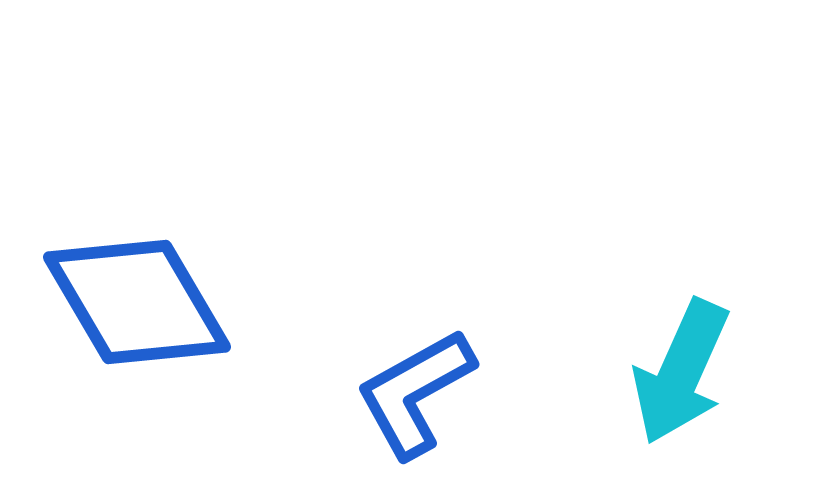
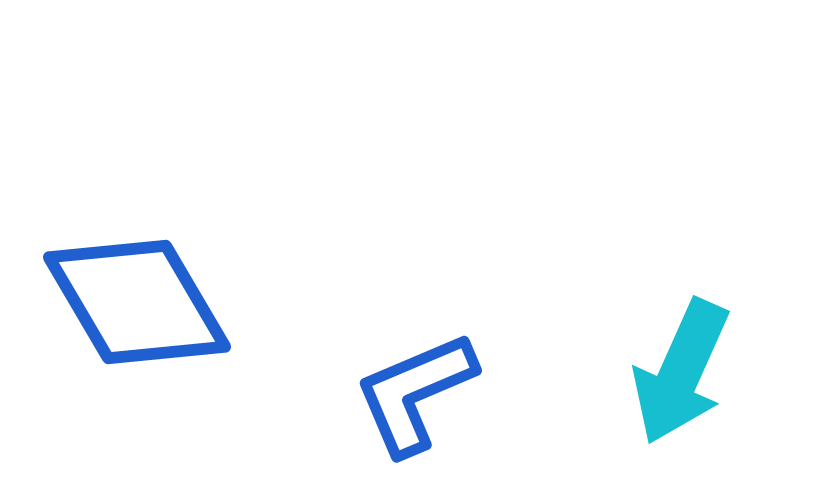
blue L-shape: rotated 6 degrees clockwise
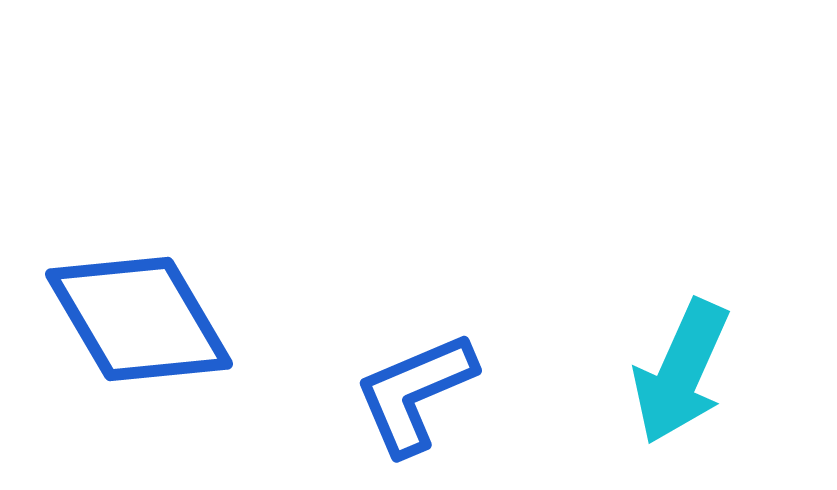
blue diamond: moved 2 px right, 17 px down
